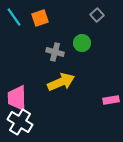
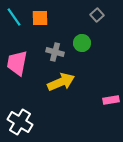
orange square: rotated 18 degrees clockwise
pink trapezoid: moved 35 px up; rotated 12 degrees clockwise
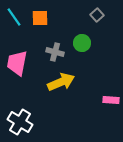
pink rectangle: rotated 14 degrees clockwise
